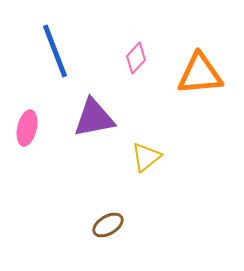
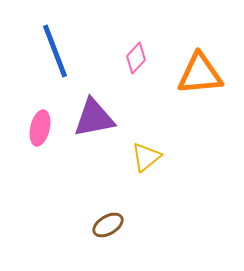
pink ellipse: moved 13 px right
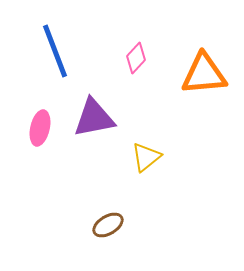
orange triangle: moved 4 px right
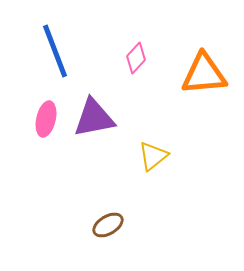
pink ellipse: moved 6 px right, 9 px up
yellow triangle: moved 7 px right, 1 px up
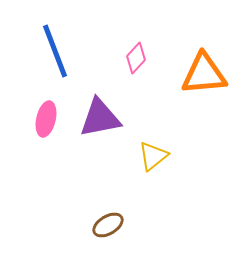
purple triangle: moved 6 px right
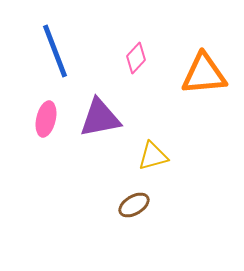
yellow triangle: rotated 24 degrees clockwise
brown ellipse: moved 26 px right, 20 px up
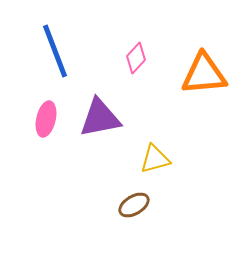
yellow triangle: moved 2 px right, 3 px down
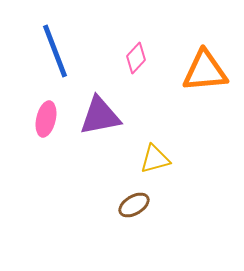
orange triangle: moved 1 px right, 3 px up
purple triangle: moved 2 px up
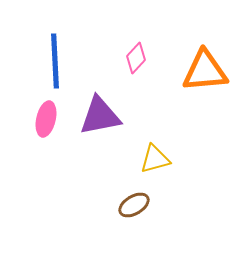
blue line: moved 10 px down; rotated 18 degrees clockwise
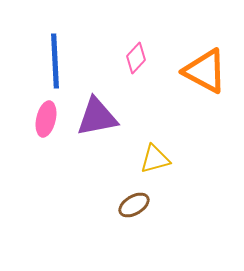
orange triangle: rotated 33 degrees clockwise
purple triangle: moved 3 px left, 1 px down
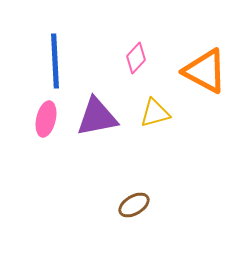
yellow triangle: moved 46 px up
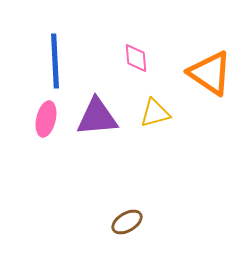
pink diamond: rotated 48 degrees counterclockwise
orange triangle: moved 5 px right, 2 px down; rotated 6 degrees clockwise
purple triangle: rotated 6 degrees clockwise
brown ellipse: moved 7 px left, 17 px down
